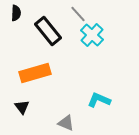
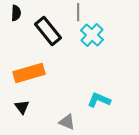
gray line: moved 2 px up; rotated 42 degrees clockwise
orange rectangle: moved 6 px left
gray triangle: moved 1 px right, 1 px up
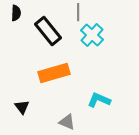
orange rectangle: moved 25 px right
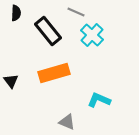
gray line: moved 2 px left; rotated 66 degrees counterclockwise
black triangle: moved 11 px left, 26 px up
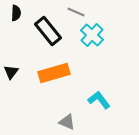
black triangle: moved 9 px up; rotated 14 degrees clockwise
cyan L-shape: rotated 30 degrees clockwise
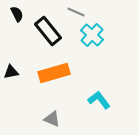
black semicircle: moved 1 px right, 1 px down; rotated 28 degrees counterclockwise
black triangle: rotated 42 degrees clockwise
gray triangle: moved 15 px left, 3 px up
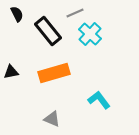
gray line: moved 1 px left, 1 px down; rotated 48 degrees counterclockwise
cyan cross: moved 2 px left, 1 px up
